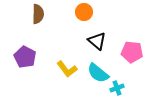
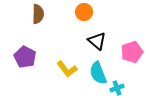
pink pentagon: rotated 25 degrees counterclockwise
cyan semicircle: rotated 30 degrees clockwise
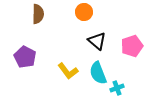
pink pentagon: moved 6 px up
yellow L-shape: moved 1 px right, 2 px down
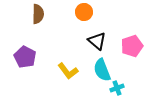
cyan semicircle: moved 4 px right, 3 px up
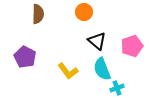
cyan semicircle: moved 1 px up
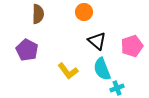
purple pentagon: moved 2 px right, 7 px up
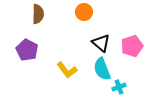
black triangle: moved 4 px right, 2 px down
yellow L-shape: moved 1 px left, 1 px up
cyan cross: moved 2 px right, 1 px up
